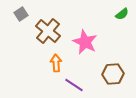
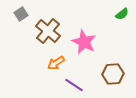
pink star: moved 1 px left
orange arrow: rotated 120 degrees counterclockwise
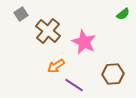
green semicircle: moved 1 px right
orange arrow: moved 3 px down
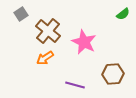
orange arrow: moved 11 px left, 8 px up
purple line: moved 1 px right; rotated 18 degrees counterclockwise
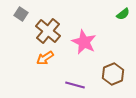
gray square: rotated 24 degrees counterclockwise
brown hexagon: rotated 20 degrees counterclockwise
